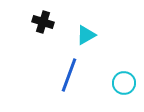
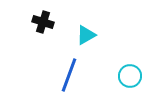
cyan circle: moved 6 px right, 7 px up
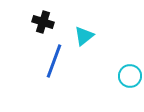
cyan triangle: moved 2 px left, 1 px down; rotated 10 degrees counterclockwise
blue line: moved 15 px left, 14 px up
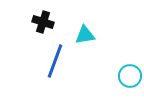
cyan triangle: moved 1 px right, 1 px up; rotated 30 degrees clockwise
blue line: moved 1 px right
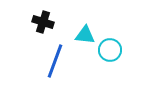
cyan triangle: rotated 15 degrees clockwise
cyan circle: moved 20 px left, 26 px up
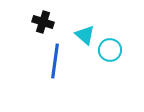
cyan triangle: rotated 35 degrees clockwise
blue line: rotated 12 degrees counterclockwise
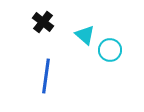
black cross: rotated 20 degrees clockwise
blue line: moved 9 px left, 15 px down
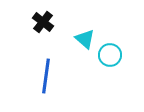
cyan triangle: moved 4 px down
cyan circle: moved 5 px down
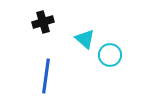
black cross: rotated 35 degrees clockwise
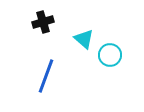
cyan triangle: moved 1 px left
blue line: rotated 12 degrees clockwise
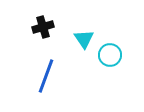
black cross: moved 5 px down
cyan triangle: rotated 15 degrees clockwise
